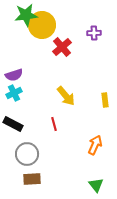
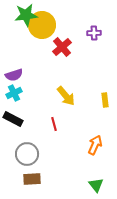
black rectangle: moved 5 px up
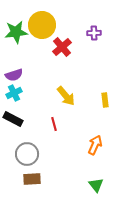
green star: moved 10 px left, 17 px down
